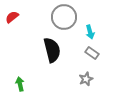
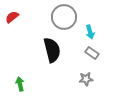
gray star: rotated 16 degrees clockwise
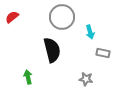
gray circle: moved 2 px left
gray rectangle: moved 11 px right; rotated 24 degrees counterclockwise
gray star: rotated 16 degrees clockwise
green arrow: moved 8 px right, 7 px up
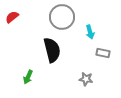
green arrow: rotated 144 degrees counterclockwise
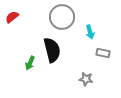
green arrow: moved 2 px right, 14 px up
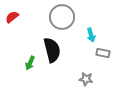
cyan arrow: moved 1 px right, 3 px down
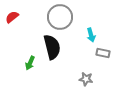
gray circle: moved 2 px left
black semicircle: moved 3 px up
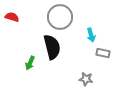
red semicircle: rotated 56 degrees clockwise
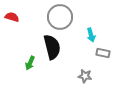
gray star: moved 1 px left, 3 px up
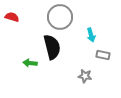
gray rectangle: moved 2 px down
green arrow: rotated 72 degrees clockwise
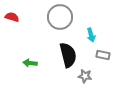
black semicircle: moved 16 px right, 8 px down
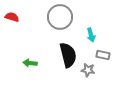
gray star: moved 3 px right, 6 px up
